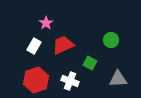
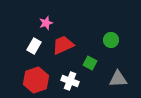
pink star: rotated 16 degrees clockwise
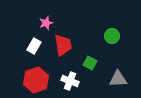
green circle: moved 1 px right, 4 px up
red trapezoid: rotated 105 degrees clockwise
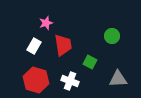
green square: moved 1 px up
red hexagon: rotated 25 degrees counterclockwise
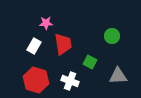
pink star: rotated 16 degrees clockwise
red trapezoid: moved 1 px up
gray triangle: moved 3 px up
